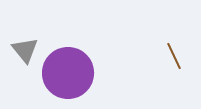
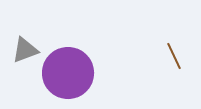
gray triangle: rotated 48 degrees clockwise
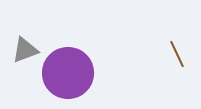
brown line: moved 3 px right, 2 px up
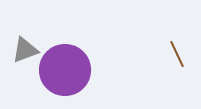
purple circle: moved 3 px left, 3 px up
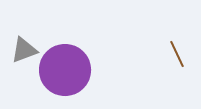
gray triangle: moved 1 px left
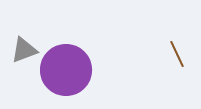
purple circle: moved 1 px right
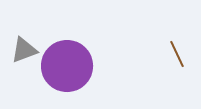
purple circle: moved 1 px right, 4 px up
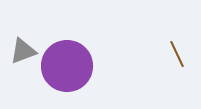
gray triangle: moved 1 px left, 1 px down
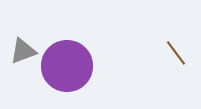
brown line: moved 1 px left, 1 px up; rotated 12 degrees counterclockwise
